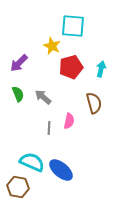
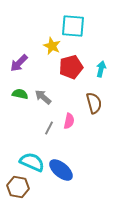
green semicircle: moved 2 px right; rotated 56 degrees counterclockwise
gray line: rotated 24 degrees clockwise
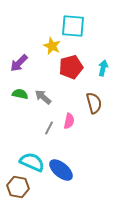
cyan arrow: moved 2 px right, 1 px up
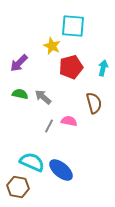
pink semicircle: rotated 91 degrees counterclockwise
gray line: moved 2 px up
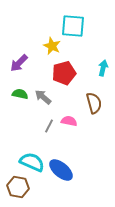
red pentagon: moved 7 px left, 6 px down
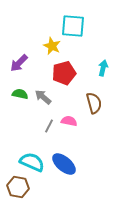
blue ellipse: moved 3 px right, 6 px up
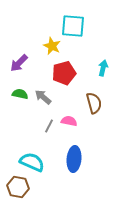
blue ellipse: moved 10 px right, 5 px up; rotated 55 degrees clockwise
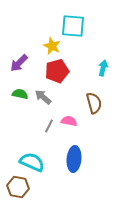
red pentagon: moved 7 px left, 2 px up
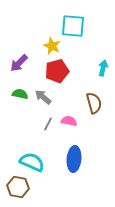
gray line: moved 1 px left, 2 px up
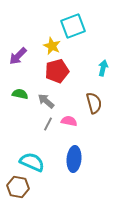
cyan square: rotated 25 degrees counterclockwise
purple arrow: moved 1 px left, 7 px up
gray arrow: moved 3 px right, 4 px down
